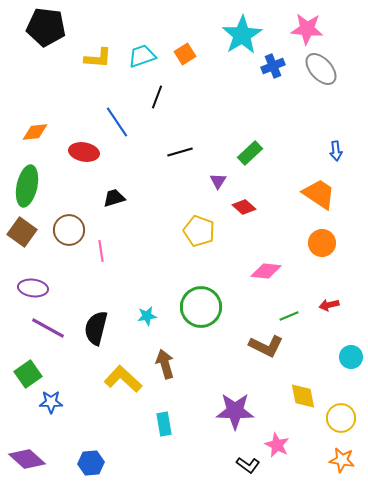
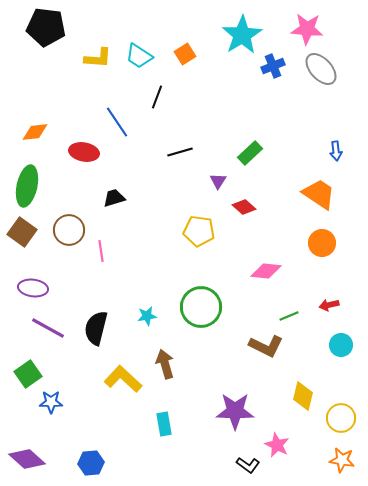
cyan trapezoid at (142, 56): moved 3 px left; rotated 128 degrees counterclockwise
yellow pentagon at (199, 231): rotated 12 degrees counterclockwise
cyan circle at (351, 357): moved 10 px left, 12 px up
yellow diamond at (303, 396): rotated 24 degrees clockwise
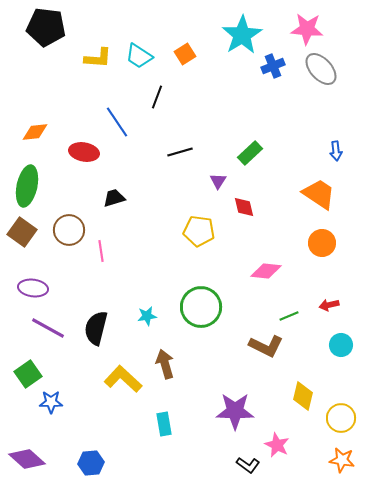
red diamond at (244, 207): rotated 35 degrees clockwise
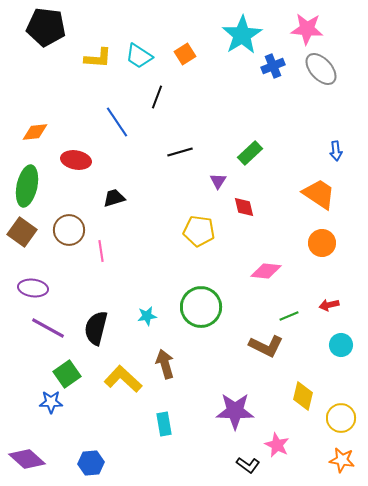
red ellipse at (84, 152): moved 8 px left, 8 px down
green square at (28, 374): moved 39 px right
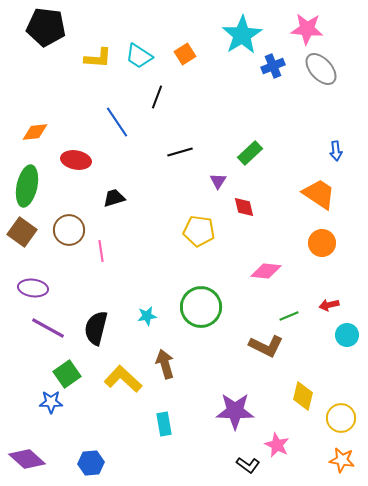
cyan circle at (341, 345): moved 6 px right, 10 px up
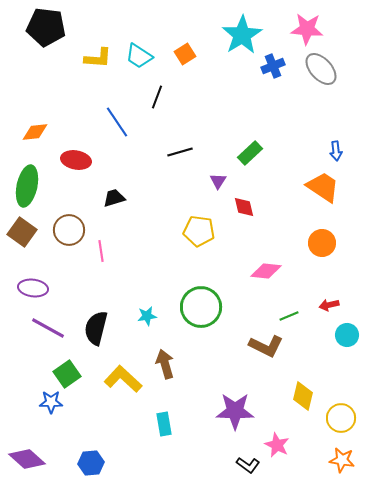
orange trapezoid at (319, 194): moved 4 px right, 7 px up
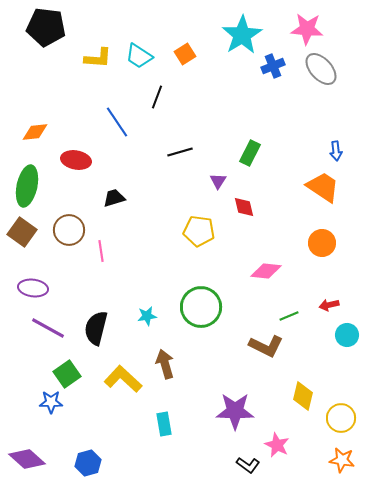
green rectangle at (250, 153): rotated 20 degrees counterclockwise
blue hexagon at (91, 463): moved 3 px left; rotated 10 degrees counterclockwise
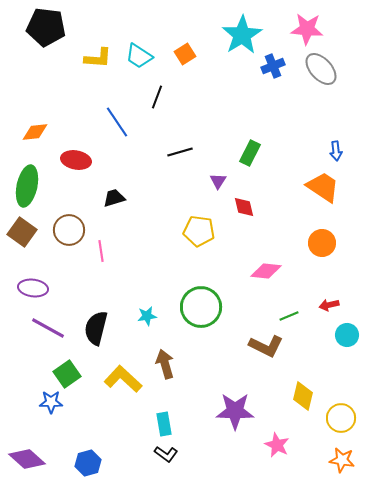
black L-shape at (248, 465): moved 82 px left, 11 px up
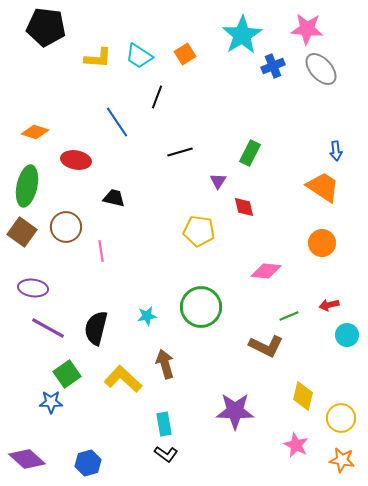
orange diamond at (35, 132): rotated 24 degrees clockwise
black trapezoid at (114, 198): rotated 30 degrees clockwise
brown circle at (69, 230): moved 3 px left, 3 px up
pink star at (277, 445): moved 19 px right
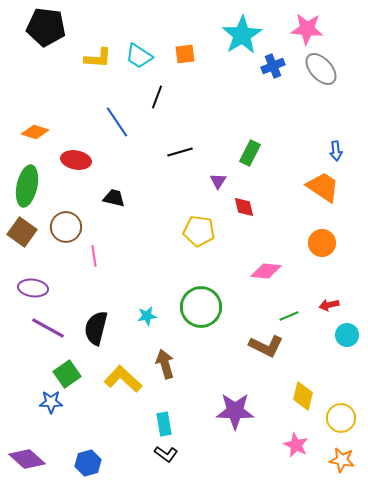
orange square at (185, 54): rotated 25 degrees clockwise
pink line at (101, 251): moved 7 px left, 5 px down
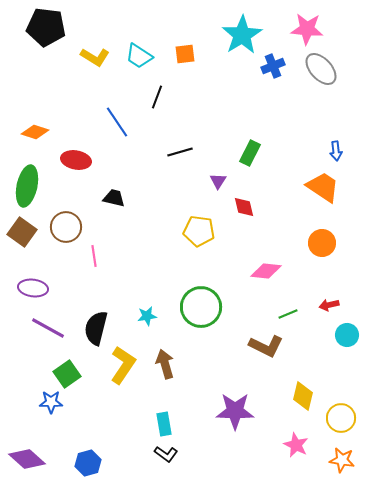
yellow L-shape at (98, 58): moved 3 px left, 1 px up; rotated 28 degrees clockwise
green line at (289, 316): moved 1 px left, 2 px up
yellow L-shape at (123, 379): moved 14 px up; rotated 81 degrees clockwise
